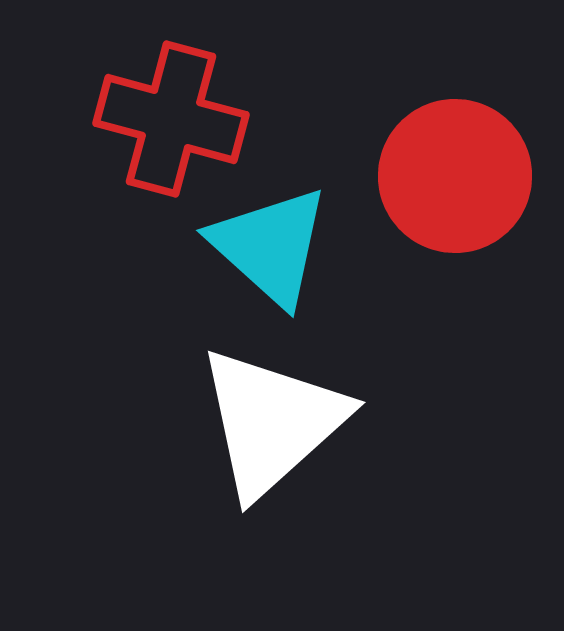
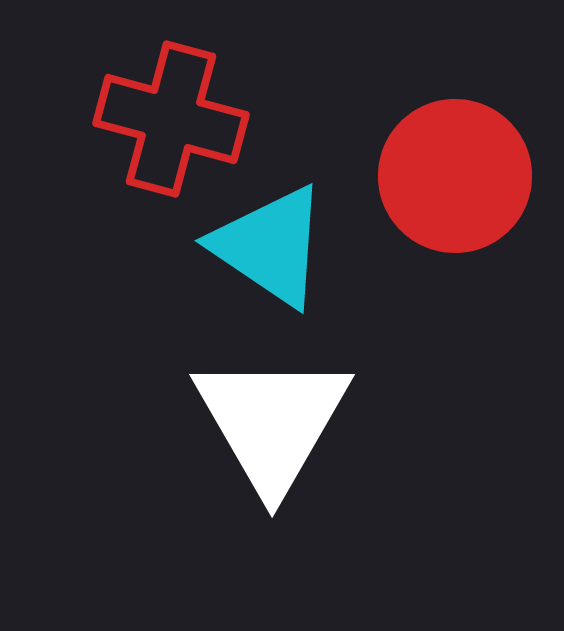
cyan triangle: rotated 8 degrees counterclockwise
white triangle: rotated 18 degrees counterclockwise
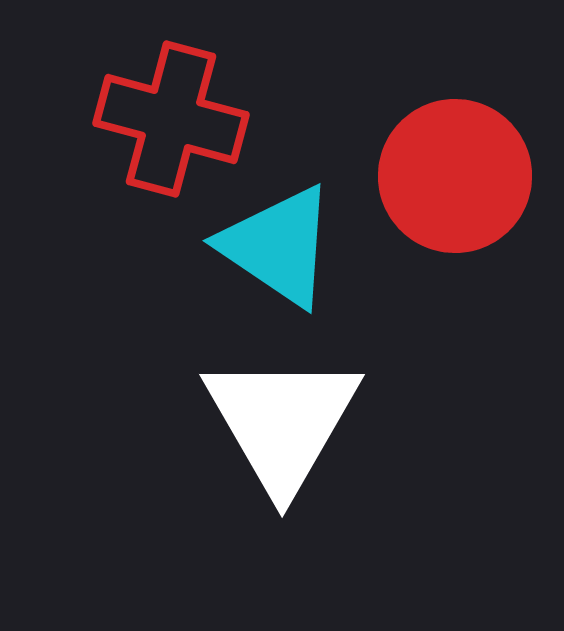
cyan triangle: moved 8 px right
white triangle: moved 10 px right
